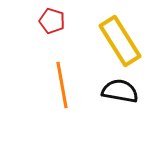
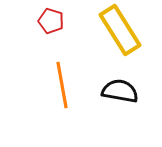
red pentagon: moved 1 px left
yellow rectangle: moved 11 px up
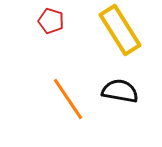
orange line: moved 6 px right, 14 px down; rotated 24 degrees counterclockwise
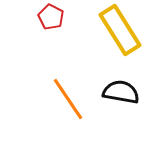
red pentagon: moved 4 px up; rotated 10 degrees clockwise
black semicircle: moved 1 px right, 1 px down
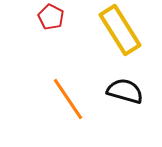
black semicircle: moved 4 px right, 1 px up; rotated 6 degrees clockwise
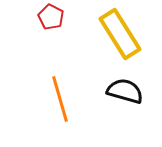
yellow rectangle: moved 4 px down
orange line: moved 8 px left; rotated 18 degrees clockwise
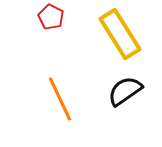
black semicircle: rotated 51 degrees counterclockwise
orange line: rotated 9 degrees counterclockwise
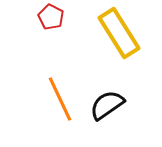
yellow rectangle: moved 1 px left, 1 px up
black semicircle: moved 18 px left, 14 px down
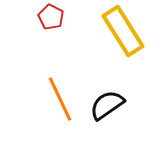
yellow rectangle: moved 4 px right, 2 px up
